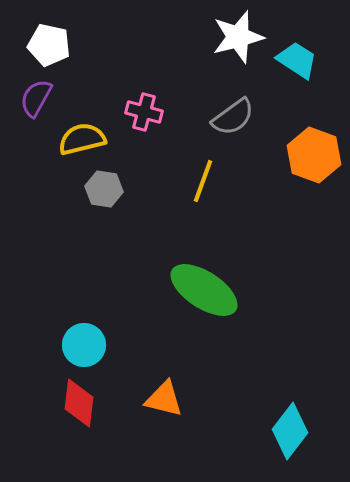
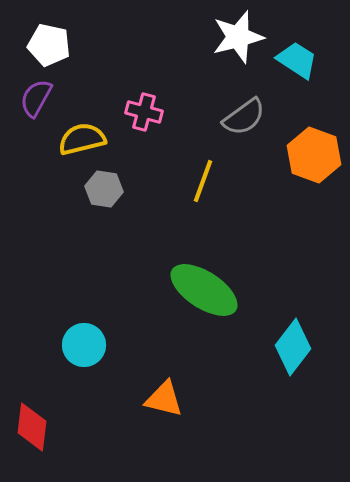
gray semicircle: moved 11 px right
red diamond: moved 47 px left, 24 px down
cyan diamond: moved 3 px right, 84 px up
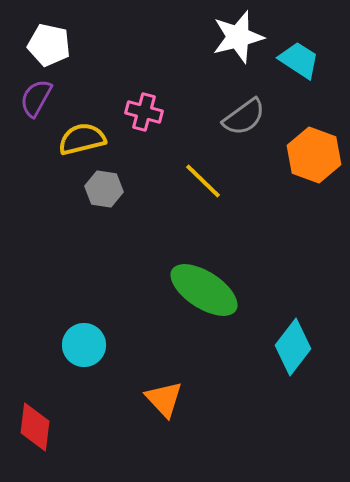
cyan trapezoid: moved 2 px right
yellow line: rotated 66 degrees counterclockwise
orange triangle: rotated 33 degrees clockwise
red diamond: moved 3 px right
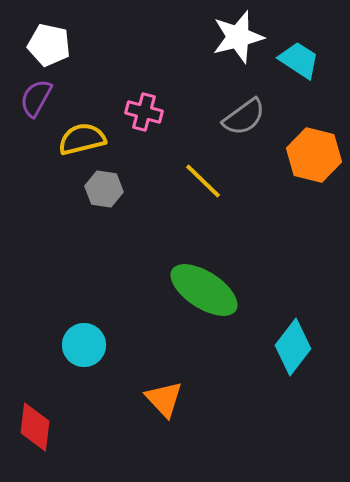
orange hexagon: rotated 6 degrees counterclockwise
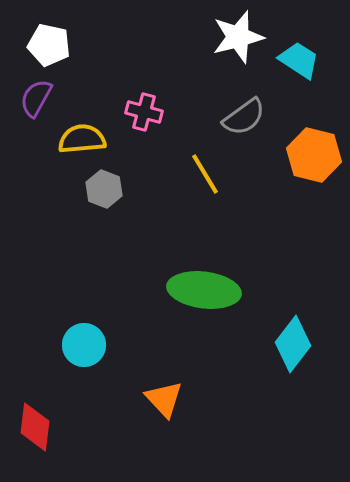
yellow semicircle: rotated 9 degrees clockwise
yellow line: moved 2 px right, 7 px up; rotated 15 degrees clockwise
gray hexagon: rotated 12 degrees clockwise
green ellipse: rotated 26 degrees counterclockwise
cyan diamond: moved 3 px up
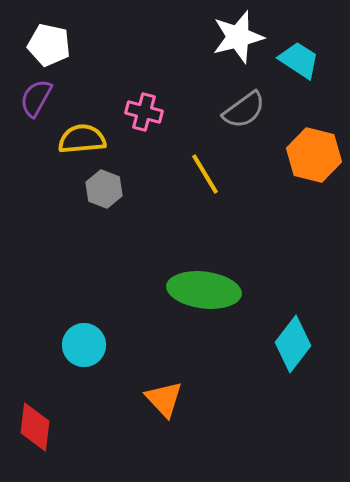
gray semicircle: moved 7 px up
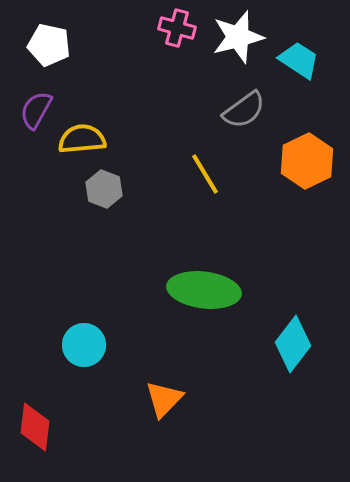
purple semicircle: moved 12 px down
pink cross: moved 33 px right, 84 px up
orange hexagon: moved 7 px left, 6 px down; rotated 20 degrees clockwise
orange triangle: rotated 27 degrees clockwise
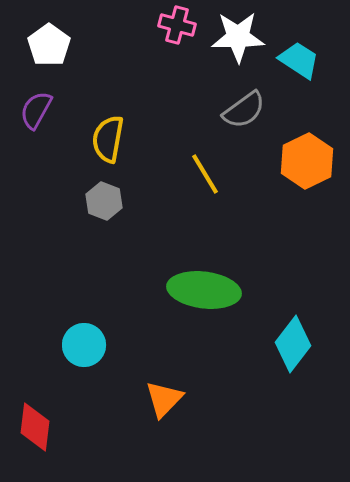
pink cross: moved 3 px up
white star: rotated 14 degrees clockwise
white pentagon: rotated 24 degrees clockwise
yellow semicircle: moved 26 px right; rotated 75 degrees counterclockwise
gray hexagon: moved 12 px down
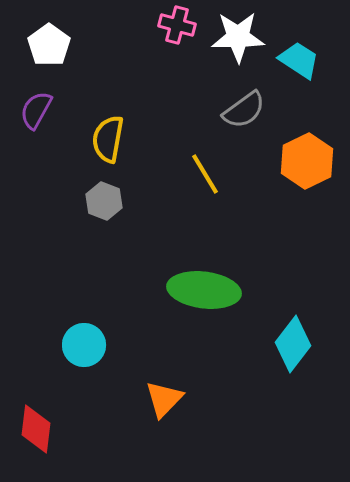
red diamond: moved 1 px right, 2 px down
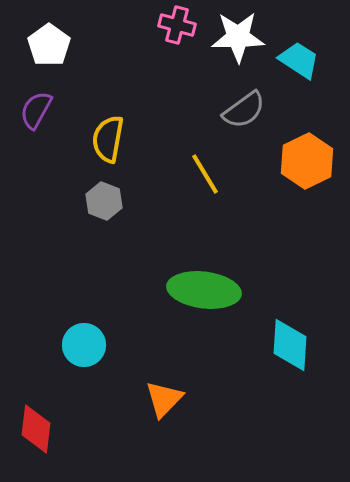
cyan diamond: moved 3 px left, 1 px down; rotated 34 degrees counterclockwise
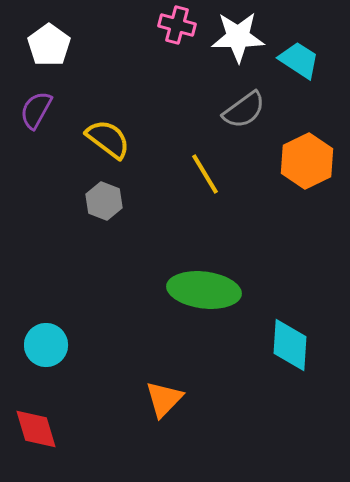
yellow semicircle: rotated 117 degrees clockwise
cyan circle: moved 38 px left
red diamond: rotated 24 degrees counterclockwise
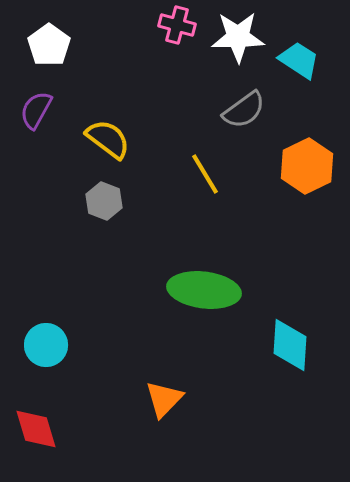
orange hexagon: moved 5 px down
